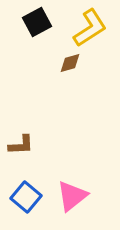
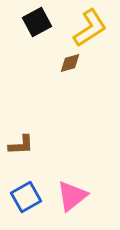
blue square: rotated 20 degrees clockwise
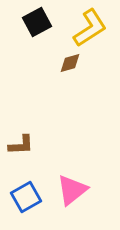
pink triangle: moved 6 px up
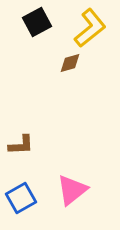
yellow L-shape: rotated 6 degrees counterclockwise
blue square: moved 5 px left, 1 px down
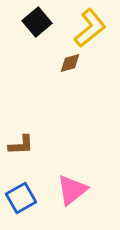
black square: rotated 12 degrees counterclockwise
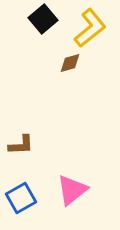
black square: moved 6 px right, 3 px up
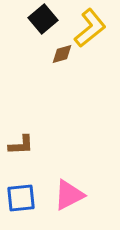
brown diamond: moved 8 px left, 9 px up
pink triangle: moved 3 px left, 5 px down; rotated 12 degrees clockwise
blue square: rotated 24 degrees clockwise
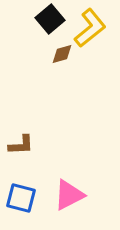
black square: moved 7 px right
blue square: rotated 20 degrees clockwise
